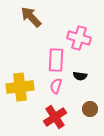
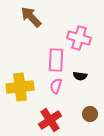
brown circle: moved 5 px down
red cross: moved 5 px left, 3 px down
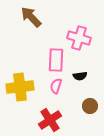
black semicircle: rotated 16 degrees counterclockwise
brown circle: moved 8 px up
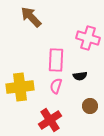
pink cross: moved 9 px right
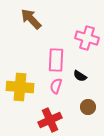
brown arrow: moved 2 px down
pink cross: moved 1 px left
black semicircle: rotated 40 degrees clockwise
yellow cross: rotated 12 degrees clockwise
brown circle: moved 2 px left, 1 px down
red cross: rotated 10 degrees clockwise
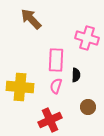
black semicircle: moved 4 px left, 1 px up; rotated 120 degrees counterclockwise
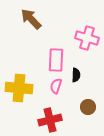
yellow cross: moved 1 px left, 1 px down
red cross: rotated 10 degrees clockwise
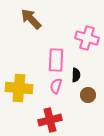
brown circle: moved 12 px up
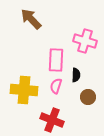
pink cross: moved 2 px left, 3 px down
yellow cross: moved 5 px right, 2 px down
brown circle: moved 2 px down
red cross: moved 2 px right; rotated 35 degrees clockwise
